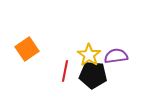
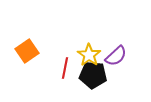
orange square: moved 2 px down
purple semicircle: rotated 145 degrees clockwise
red line: moved 3 px up
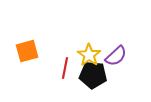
orange square: rotated 20 degrees clockwise
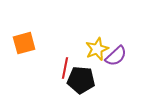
orange square: moved 3 px left, 8 px up
yellow star: moved 8 px right, 6 px up; rotated 15 degrees clockwise
black pentagon: moved 12 px left, 5 px down
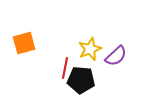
yellow star: moved 7 px left
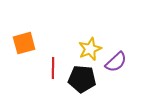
purple semicircle: moved 6 px down
red line: moved 12 px left; rotated 10 degrees counterclockwise
black pentagon: moved 1 px right, 1 px up
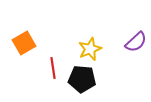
orange square: rotated 15 degrees counterclockwise
purple semicircle: moved 20 px right, 20 px up
red line: rotated 10 degrees counterclockwise
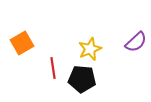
orange square: moved 2 px left
